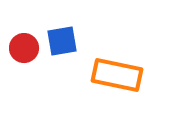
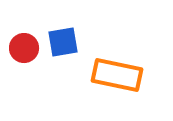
blue square: moved 1 px right, 1 px down
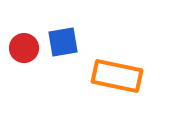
orange rectangle: moved 1 px down
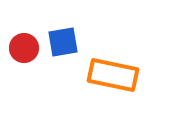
orange rectangle: moved 4 px left, 1 px up
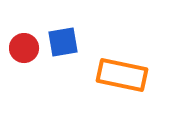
orange rectangle: moved 9 px right
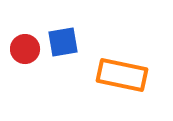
red circle: moved 1 px right, 1 px down
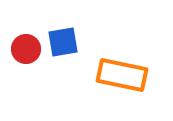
red circle: moved 1 px right
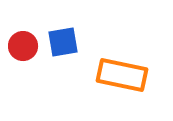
red circle: moved 3 px left, 3 px up
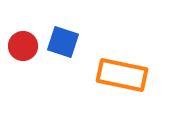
blue square: rotated 28 degrees clockwise
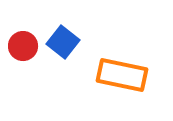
blue square: rotated 20 degrees clockwise
